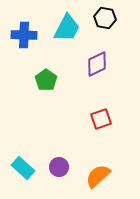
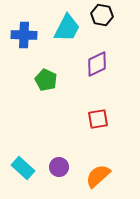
black hexagon: moved 3 px left, 3 px up
green pentagon: rotated 10 degrees counterclockwise
red square: moved 3 px left; rotated 10 degrees clockwise
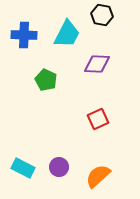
cyan trapezoid: moved 6 px down
purple diamond: rotated 28 degrees clockwise
red square: rotated 15 degrees counterclockwise
cyan rectangle: rotated 15 degrees counterclockwise
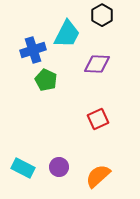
black hexagon: rotated 20 degrees clockwise
blue cross: moved 9 px right, 15 px down; rotated 20 degrees counterclockwise
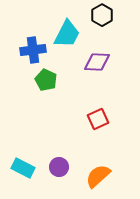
blue cross: rotated 10 degrees clockwise
purple diamond: moved 2 px up
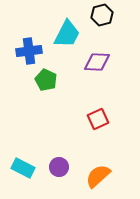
black hexagon: rotated 15 degrees clockwise
blue cross: moved 4 px left, 1 px down
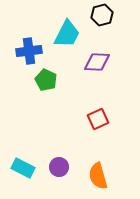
orange semicircle: rotated 64 degrees counterclockwise
